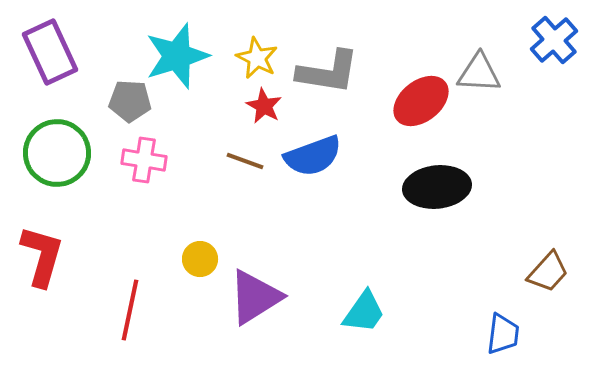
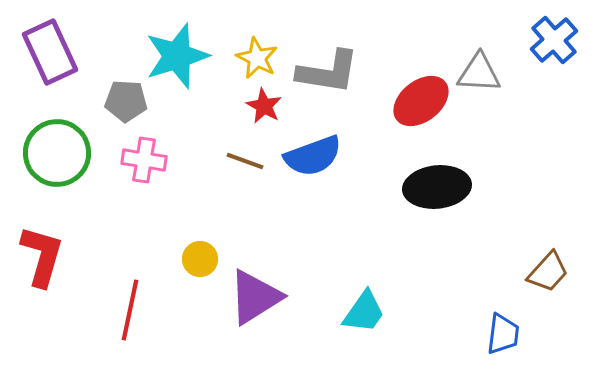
gray pentagon: moved 4 px left
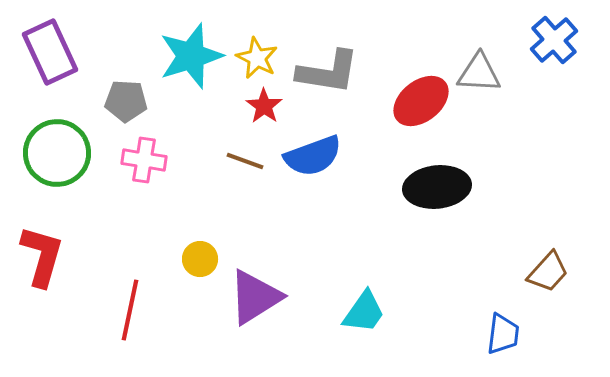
cyan star: moved 14 px right
red star: rotated 6 degrees clockwise
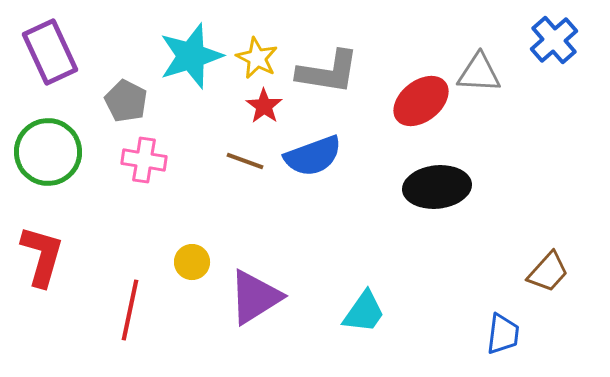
gray pentagon: rotated 24 degrees clockwise
green circle: moved 9 px left, 1 px up
yellow circle: moved 8 px left, 3 px down
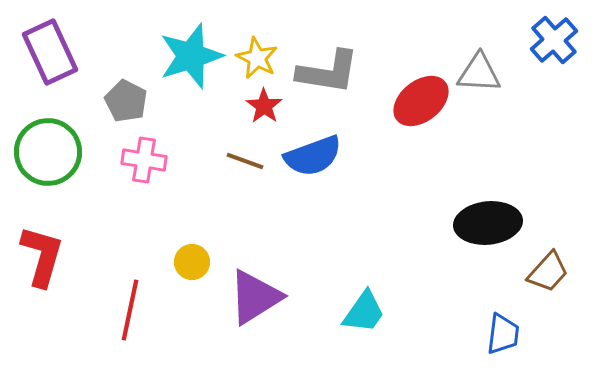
black ellipse: moved 51 px right, 36 px down
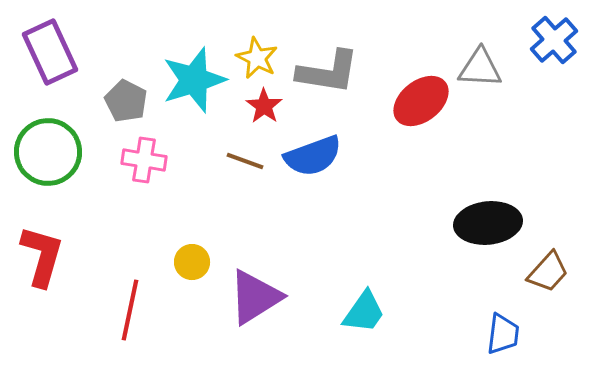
cyan star: moved 3 px right, 24 px down
gray triangle: moved 1 px right, 5 px up
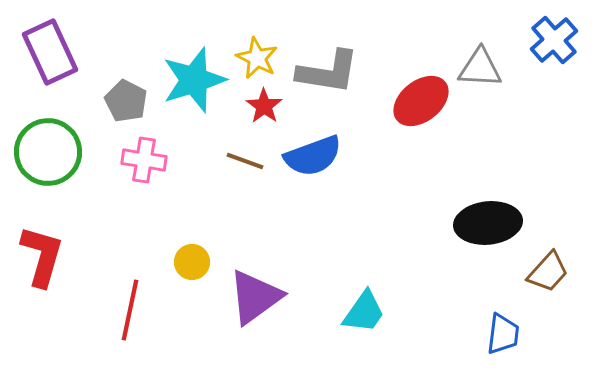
purple triangle: rotated 4 degrees counterclockwise
